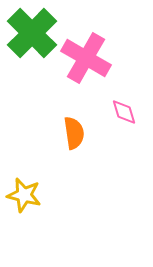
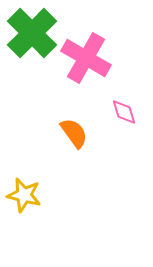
orange semicircle: rotated 28 degrees counterclockwise
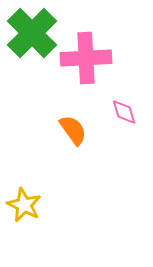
pink cross: rotated 33 degrees counterclockwise
orange semicircle: moved 1 px left, 3 px up
yellow star: moved 10 px down; rotated 12 degrees clockwise
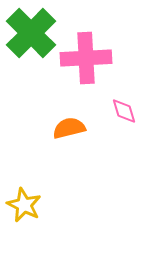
green cross: moved 1 px left
pink diamond: moved 1 px up
orange semicircle: moved 4 px left, 2 px up; rotated 68 degrees counterclockwise
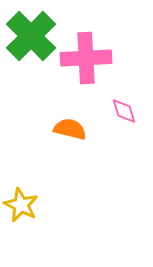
green cross: moved 3 px down
orange semicircle: moved 1 px right, 1 px down; rotated 28 degrees clockwise
yellow star: moved 3 px left
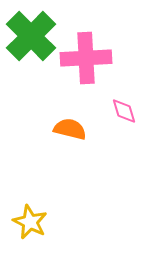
yellow star: moved 9 px right, 17 px down
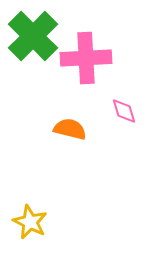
green cross: moved 2 px right
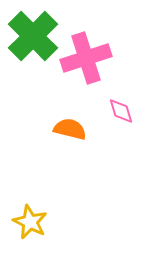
pink cross: rotated 15 degrees counterclockwise
pink diamond: moved 3 px left
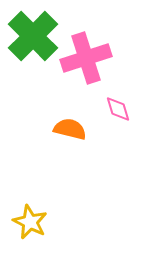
pink diamond: moved 3 px left, 2 px up
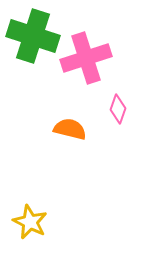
green cross: rotated 27 degrees counterclockwise
pink diamond: rotated 36 degrees clockwise
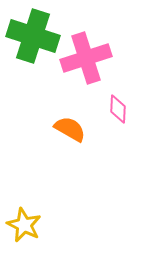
pink diamond: rotated 16 degrees counterclockwise
orange semicircle: rotated 16 degrees clockwise
yellow star: moved 6 px left, 3 px down
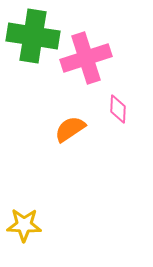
green cross: rotated 9 degrees counterclockwise
orange semicircle: rotated 64 degrees counterclockwise
yellow star: rotated 24 degrees counterclockwise
